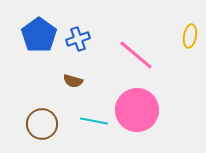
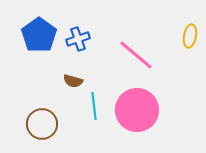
cyan line: moved 15 px up; rotated 72 degrees clockwise
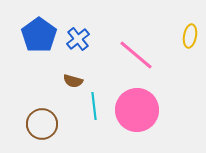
blue cross: rotated 20 degrees counterclockwise
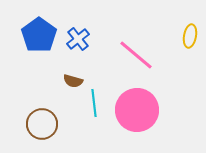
cyan line: moved 3 px up
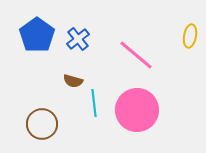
blue pentagon: moved 2 px left
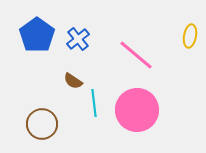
brown semicircle: rotated 18 degrees clockwise
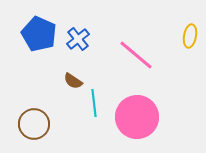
blue pentagon: moved 2 px right, 1 px up; rotated 12 degrees counterclockwise
pink circle: moved 7 px down
brown circle: moved 8 px left
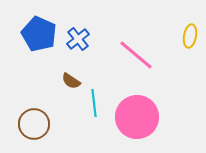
brown semicircle: moved 2 px left
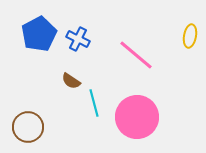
blue pentagon: rotated 20 degrees clockwise
blue cross: rotated 25 degrees counterclockwise
cyan line: rotated 8 degrees counterclockwise
brown circle: moved 6 px left, 3 px down
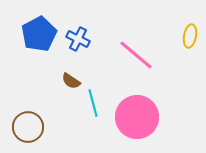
cyan line: moved 1 px left
